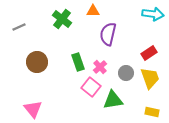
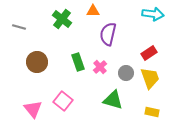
gray line: rotated 40 degrees clockwise
pink square: moved 28 px left, 14 px down
green triangle: rotated 25 degrees clockwise
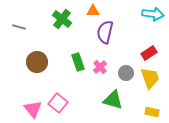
purple semicircle: moved 3 px left, 2 px up
pink square: moved 5 px left, 2 px down
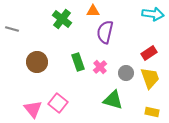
gray line: moved 7 px left, 2 px down
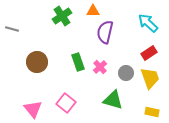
cyan arrow: moved 5 px left, 9 px down; rotated 145 degrees counterclockwise
green cross: moved 3 px up; rotated 18 degrees clockwise
pink square: moved 8 px right
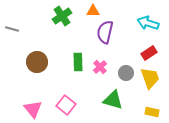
cyan arrow: rotated 25 degrees counterclockwise
green rectangle: rotated 18 degrees clockwise
pink square: moved 2 px down
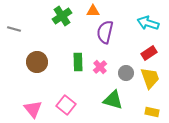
gray line: moved 2 px right
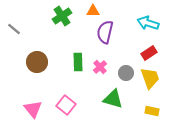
gray line: rotated 24 degrees clockwise
green triangle: moved 1 px up
yellow rectangle: moved 1 px up
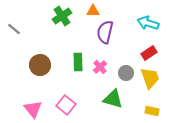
brown circle: moved 3 px right, 3 px down
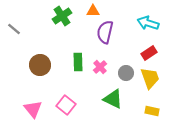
green triangle: rotated 10 degrees clockwise
